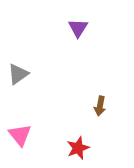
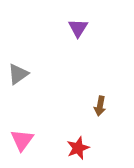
pink triangle: moved 2 px right, 5 px down; rotated 15 degrees clockwise
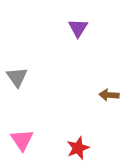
gray triangle: moved 1 px left, 3 px down; rotated 30 degrees counterclockwise
brown arrow: moved 9 px right, 11 px up; rotated 84 degrees clockwise
pink triangle: rotated 10 degrees counterclockwise
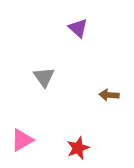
purple triangle: rotated 20 degrees counterclockwise
gray triangle: moved 27 px right
pink triangle: rotated 35 degrees clockwise
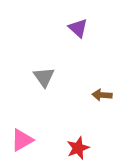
brown arrow: moved 7 px left
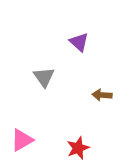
purple triangle: moved 1 px right, 14 px down
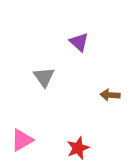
brown arrow: moved 8 px right
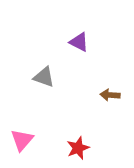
purple triangle: rotated 15 degrees counterclockwise
gray triangle: rotated 35 degrees counterclockwise
pink triangle: rotated 20 degrees counterclockwise
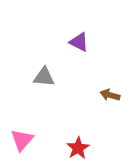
gray triangle: rotated 15 degrees counterclockwise
brown arrow: rotated 12 degrees clockwise
red star: rotated 10 degrees counterclockwise
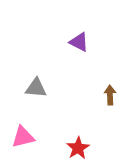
gray triangle: moved 8 px left, 11 px down
brown arrow: rotated 72 degrees clockwise
pink triangle: moved 1 px right, 3 px up; rotated 35 degrees clockwise
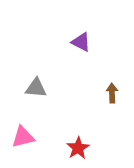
purple triangle: moved 2 px right
brown arrow: moved 2 px right, 2 px up
